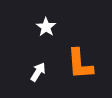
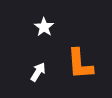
white star: moved 2 px left
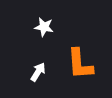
white star: rotated 24 degrees counterclockwise
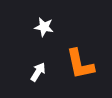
orange L-shape: rotated 8 degrees counterclockwise
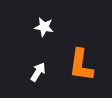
orange L-shape: moved 1 px right, 1 px down; rotated 20 degrees clockwise
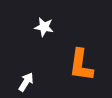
white arrow: moved 12 px left, 10 px down
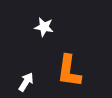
orange L-shape: moved 12 px left, 6 px down
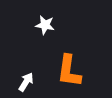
white star: moved 1 px right, 2 px up
